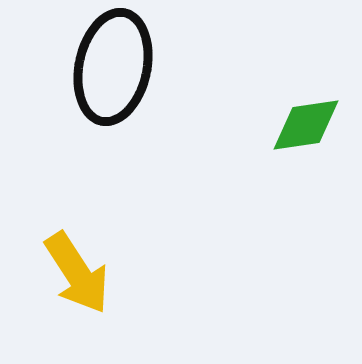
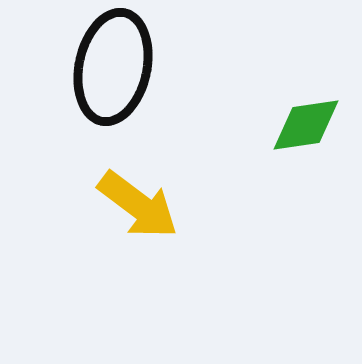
yellow arrow: moved 61 px right, 68 px up; rotated 20 degrees counterclockwise
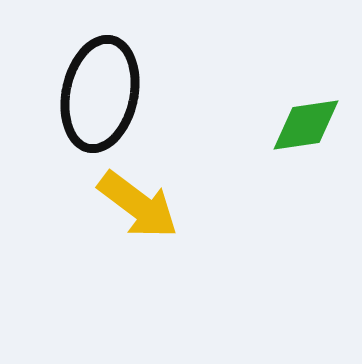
black ellipse: moved 13 px left, 27 px down
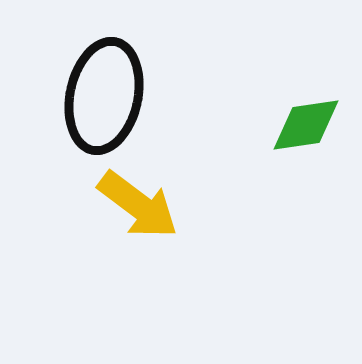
black ellipse: moved 4 px right, 2 px down
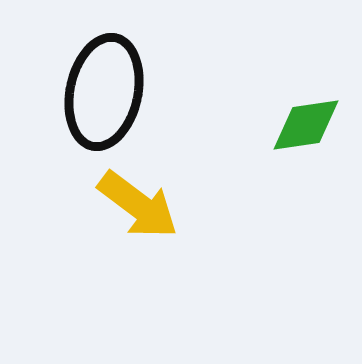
black ellipse: moved 4 px up
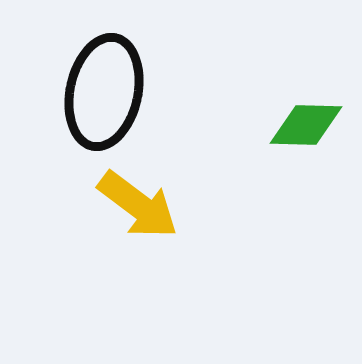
green diamond: rotated 10 degrees clockwise
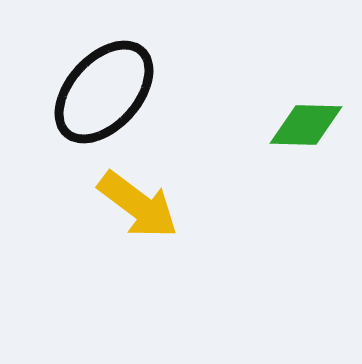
black ellipse: rotated 30 degrees clockwise
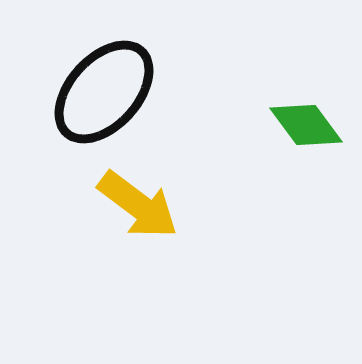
green diamond: rotated 52 degrees clockwise
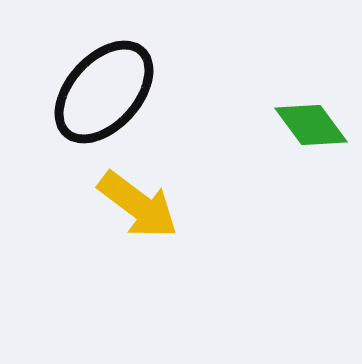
green diamond: moved 5 px right
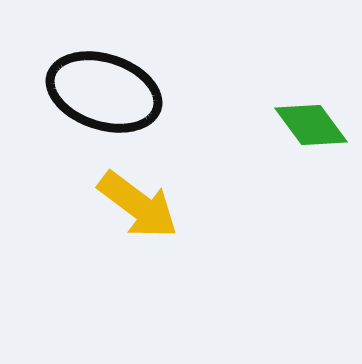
black ellipse: rotated 66 degrees clockwise
